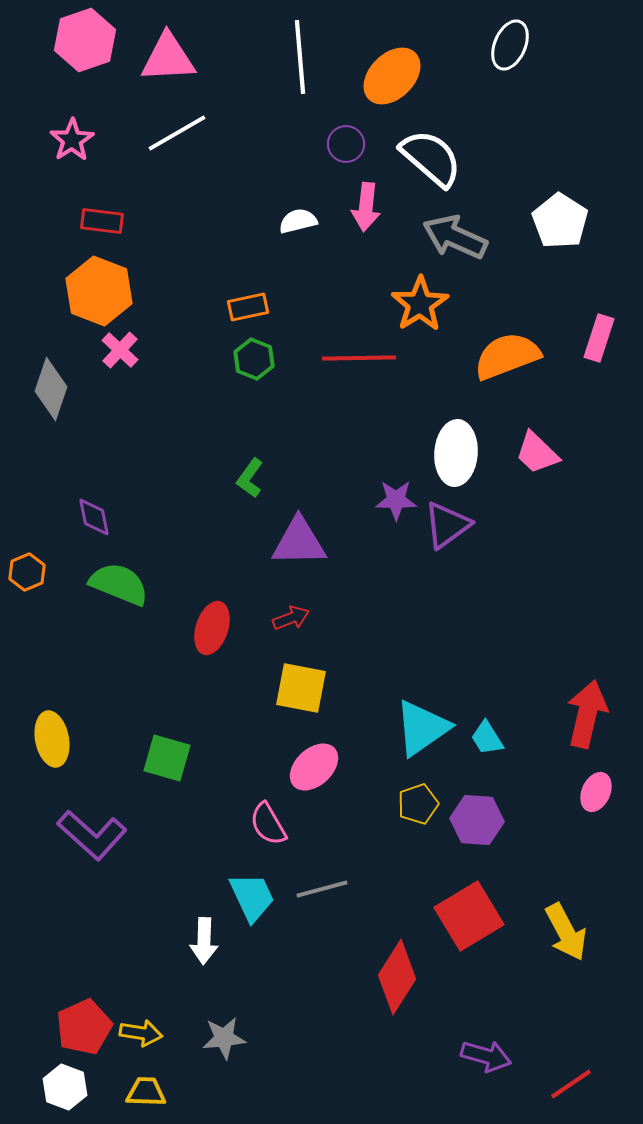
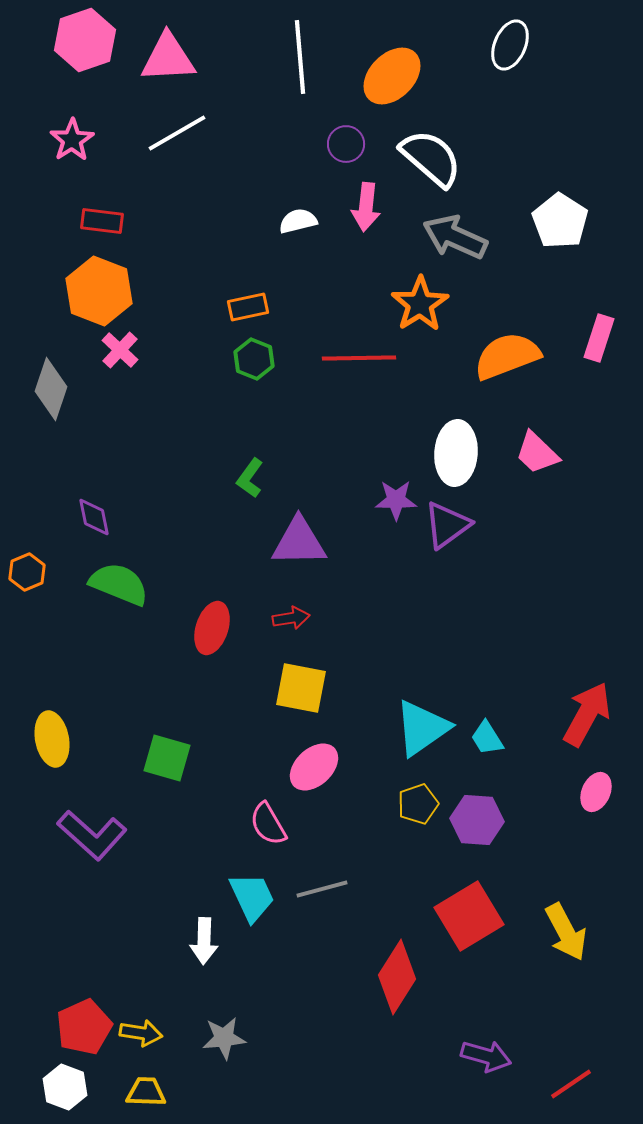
red arrow at (291, 618): rotated 12 degrees clockwise
red arrow at (587, 714): rotated 16 degrees clockwise
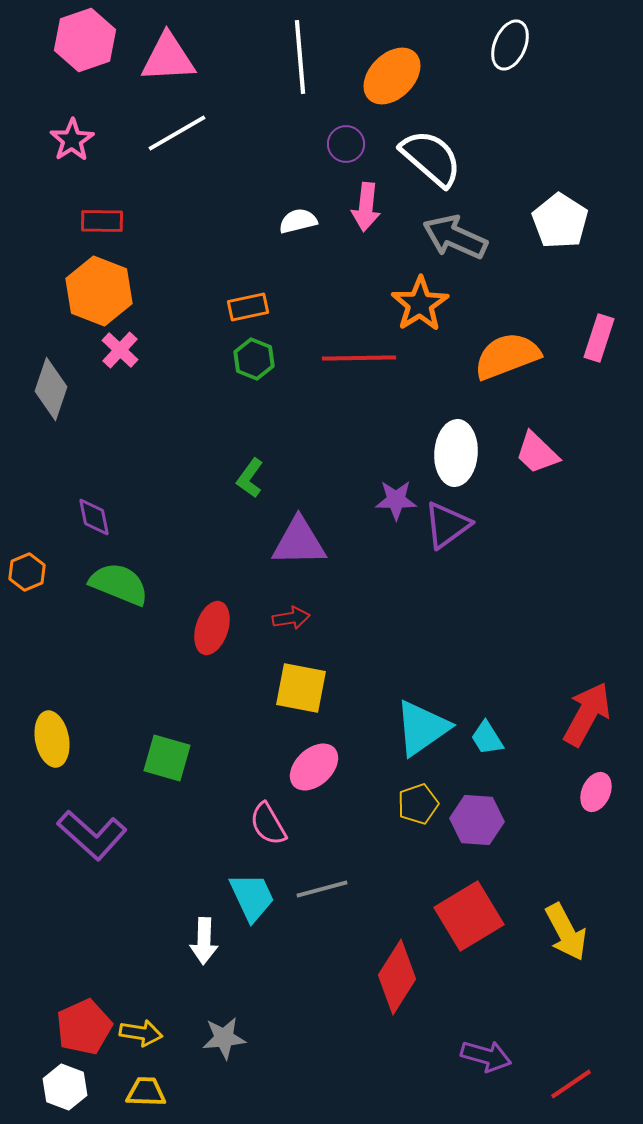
red rectangle at (102, 221): rotated 6 degrees counterclockwise
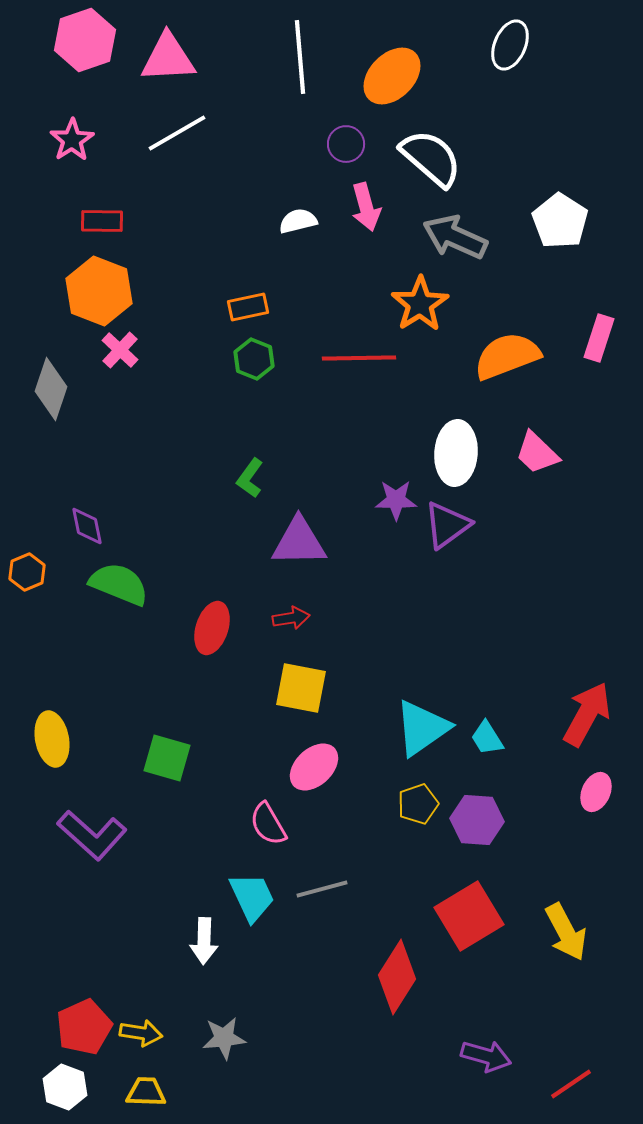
pink arrow at (366, 207): rotated 21 degrees counterclockwise
purple diamond at (94, 517): moved 7 px left, 9 px down
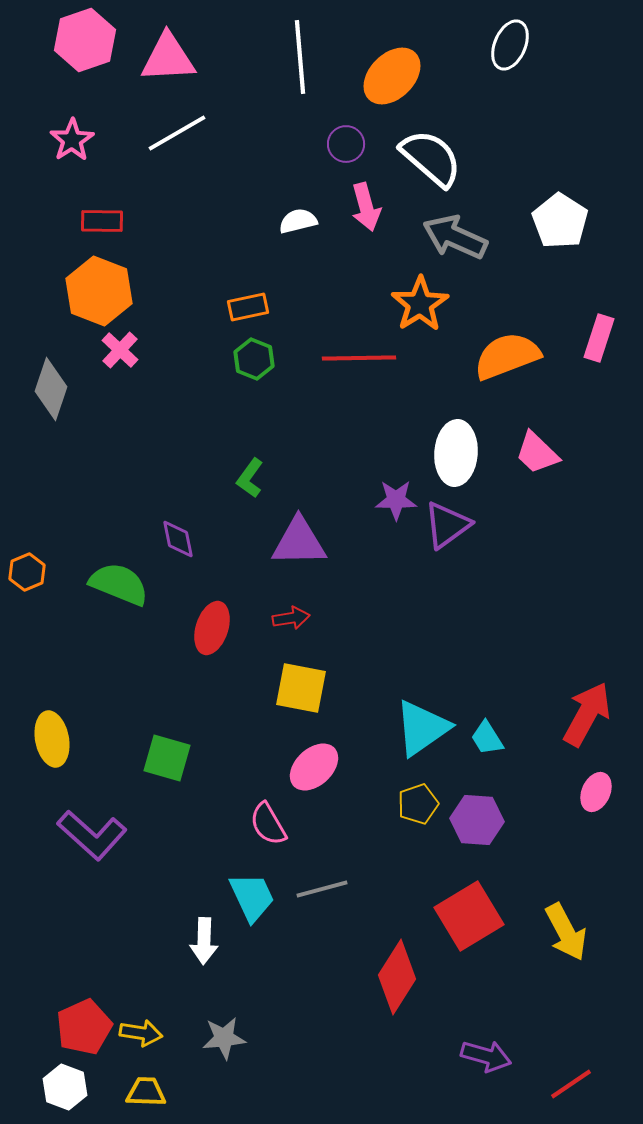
purple diamond at (87, 526): moved 91 px right, 13 px down
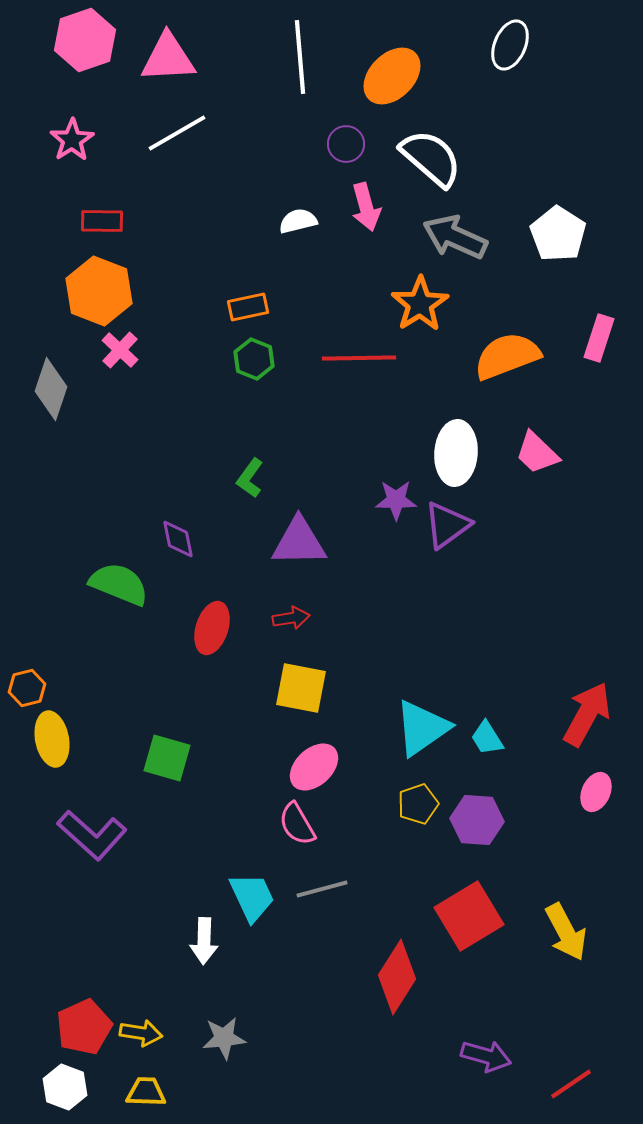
white pentagon at (560, 221): moved 2 px left, 13 px down
orange hexagon at (27, 572): moved 116 px down; rotated 9 degrees clockwise
pink semicircle at (268, 824): moved 29 px right
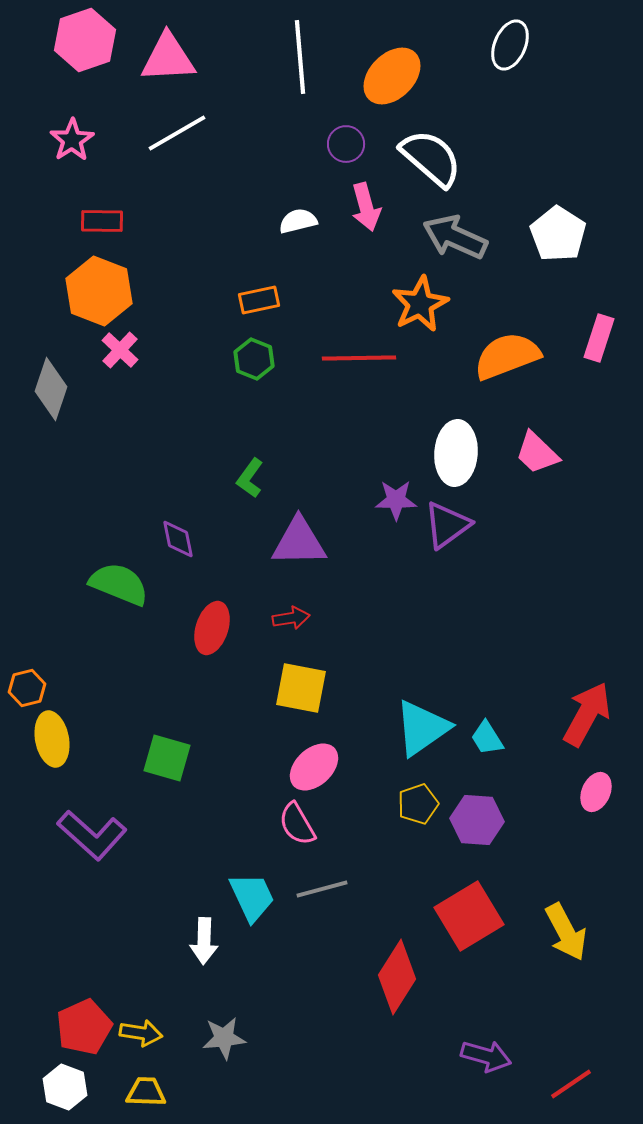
orange star at (420, 304): rotated 6 degrees clockwise
orange rectangle at (248, 307): moved 11 px right, 7 px up
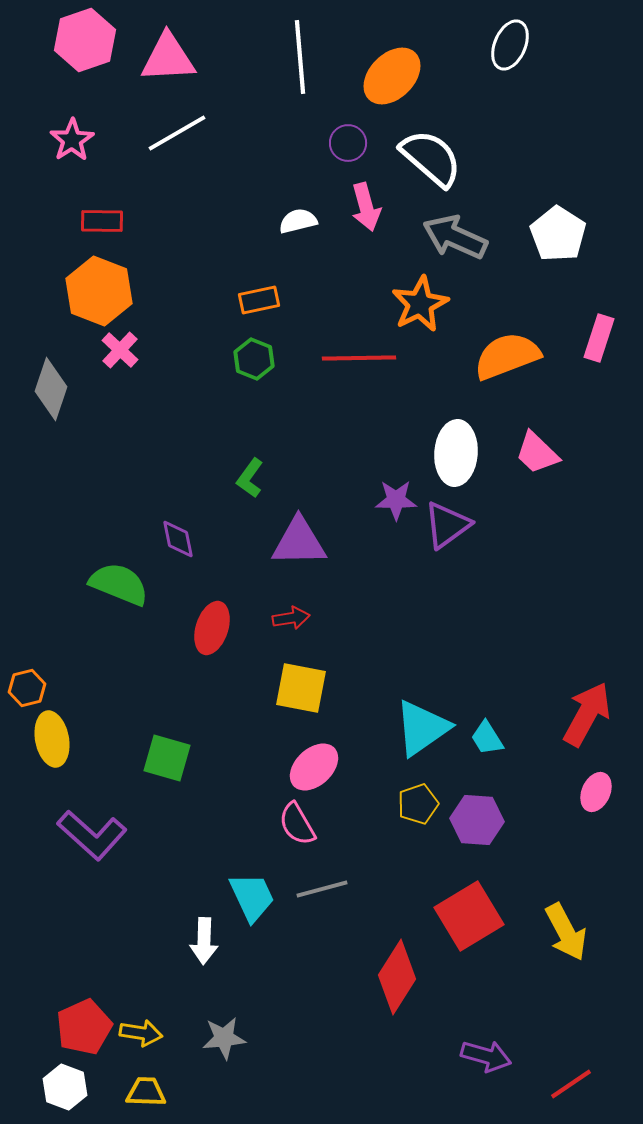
purple circle at (346, 144): moved 2 px right, 1 px up
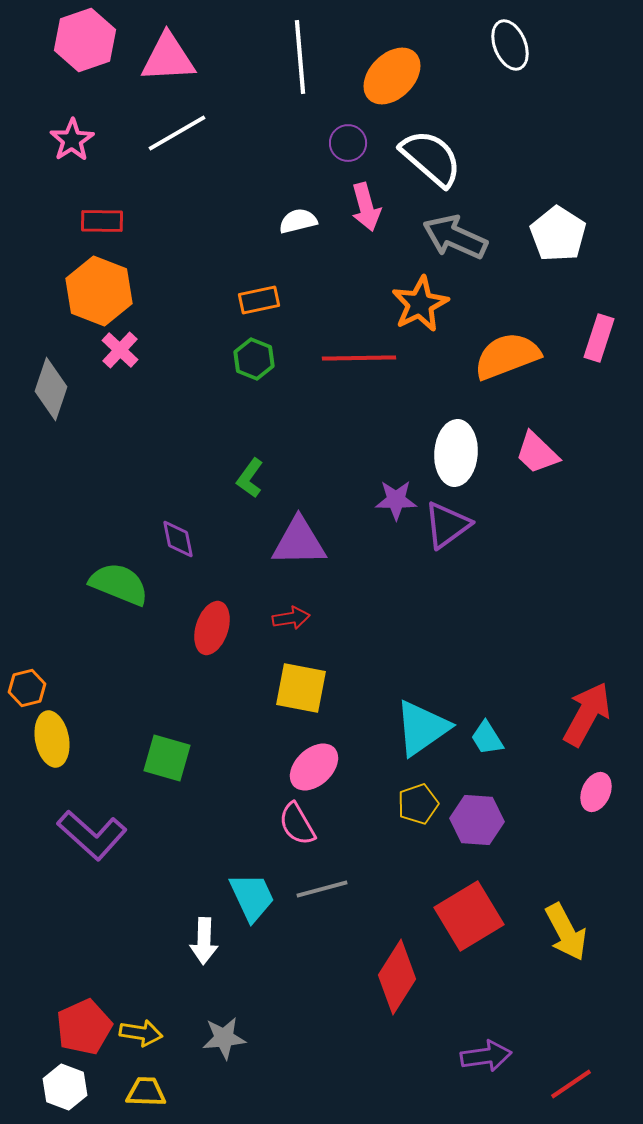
white ellipse at (510, 45): rotated 45 degrees counterclockwise
purple arrow at (486, 1056): rotated 24 degrees counterclockwise
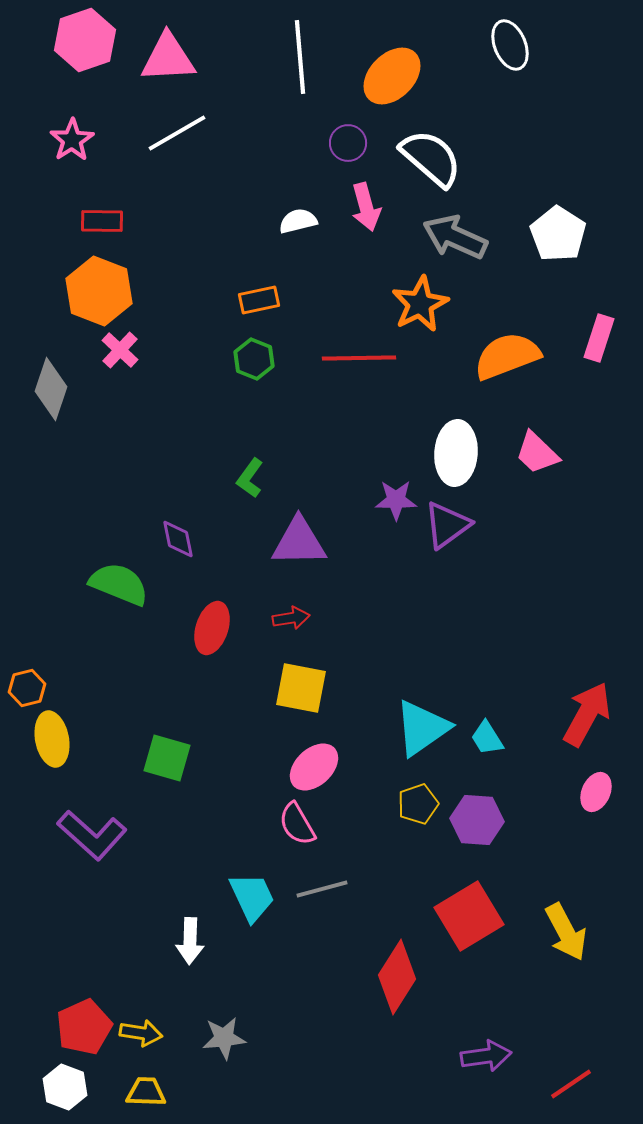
white arrow at (204, 941): moved 14 px left
